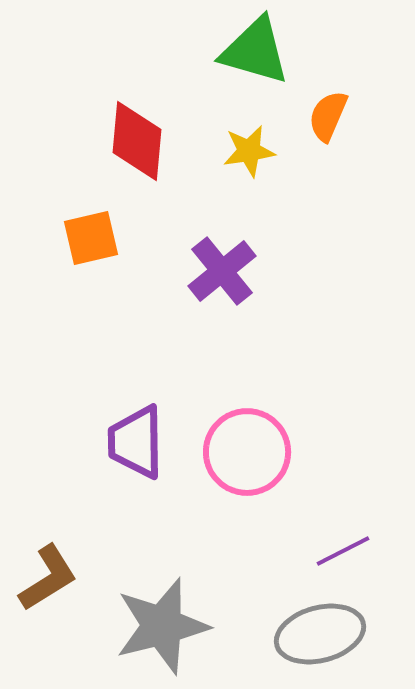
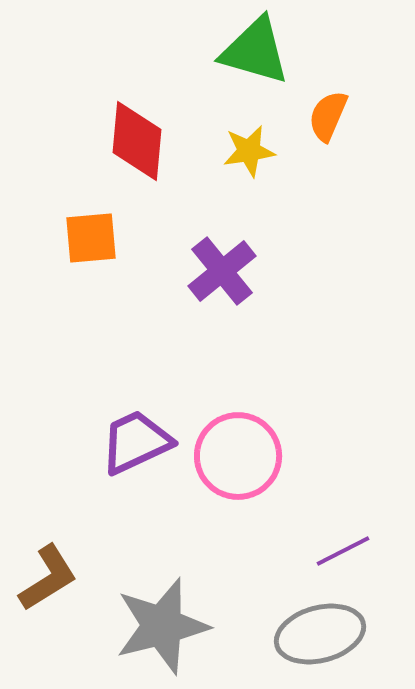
orange square: rotated 8 degrees clockwise
purple trapezoid: rotated 66 degrees clockwise
pink circle: moved 9 px left, 4 px down
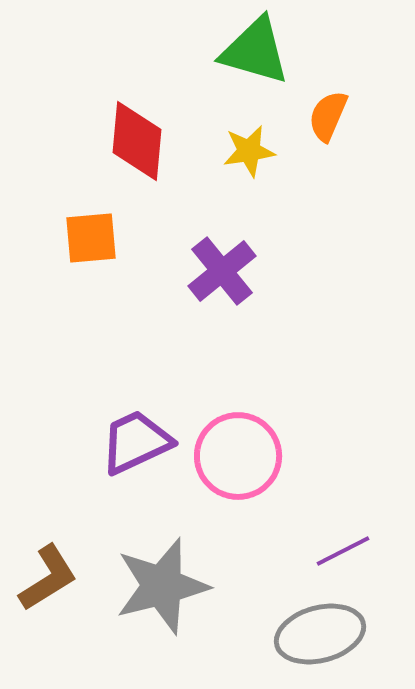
gray star: moved 40 px up
